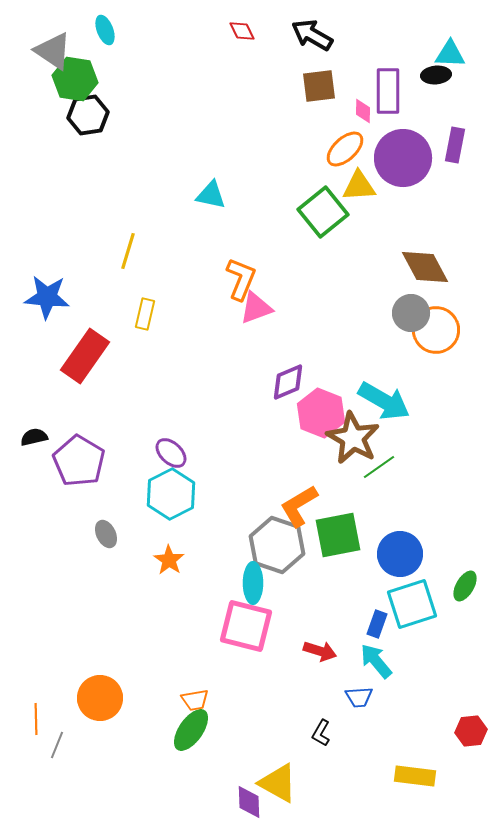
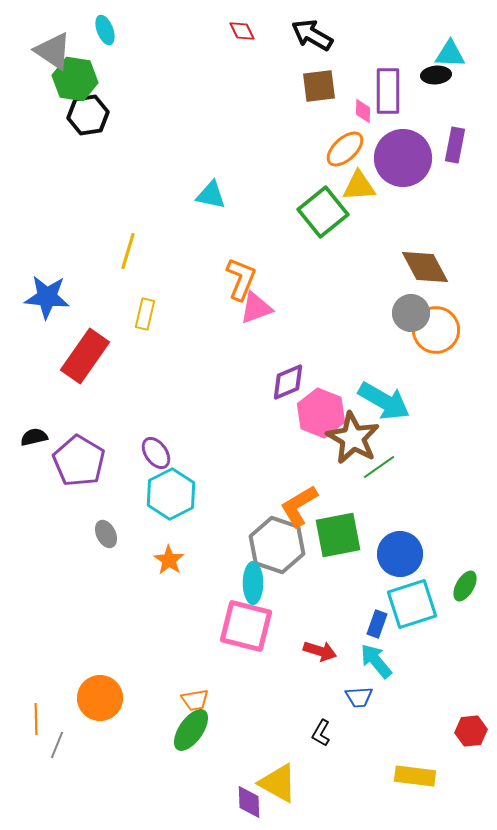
purple ellipse at (171, 453): moved 15 px left; rotated 12 degrees clockwise
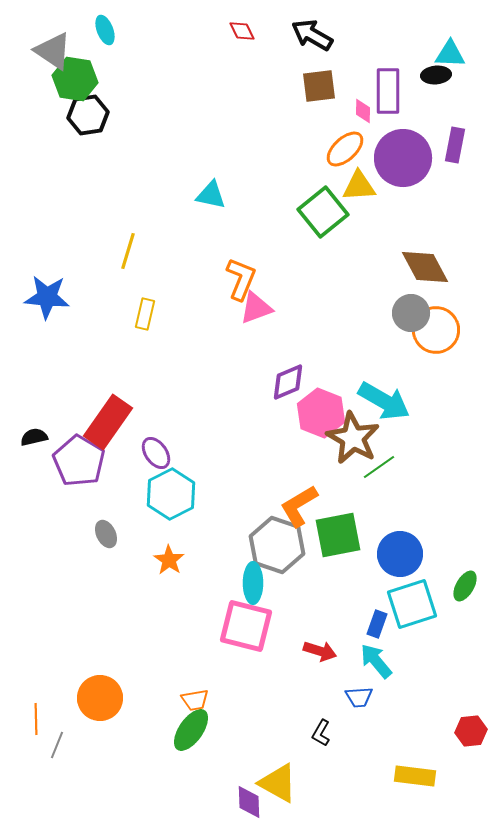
red rectangle at (85, 356): moved 23 px right, 66 px down
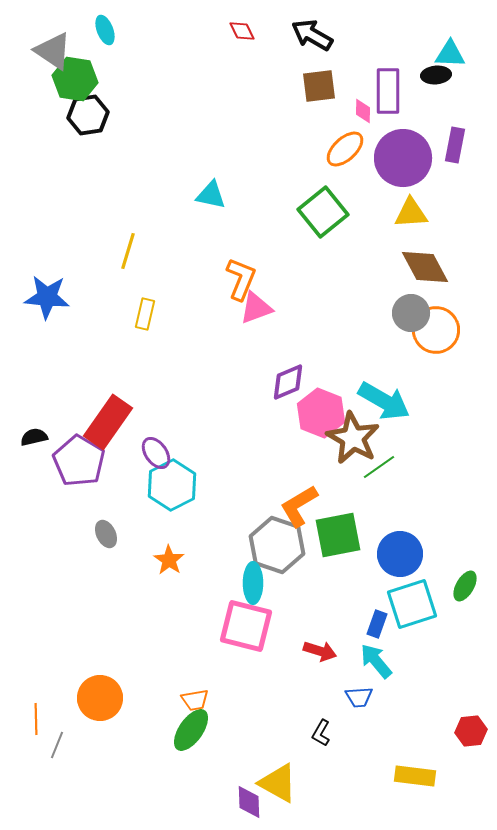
yellow triangle at (359, 186): moved 52 px right, 27 px down
cyan hexagon at (171, 494): moved 1 px right, 9 px up
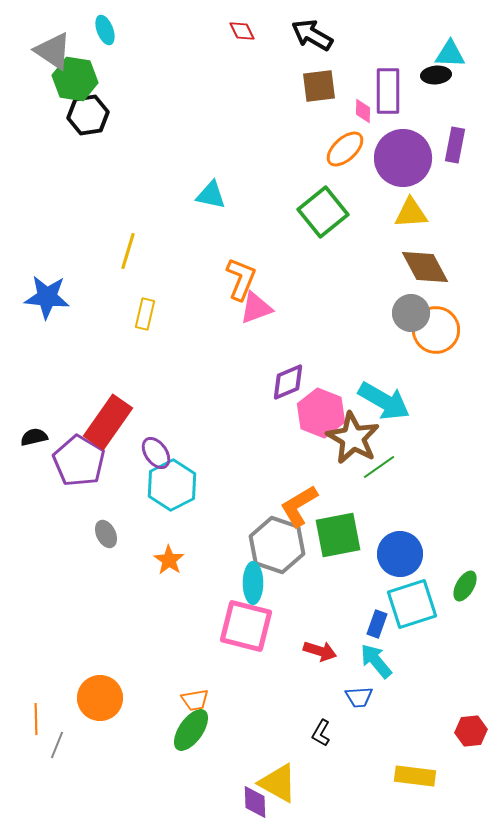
purple diamond at (249, 802): moved 6 px right
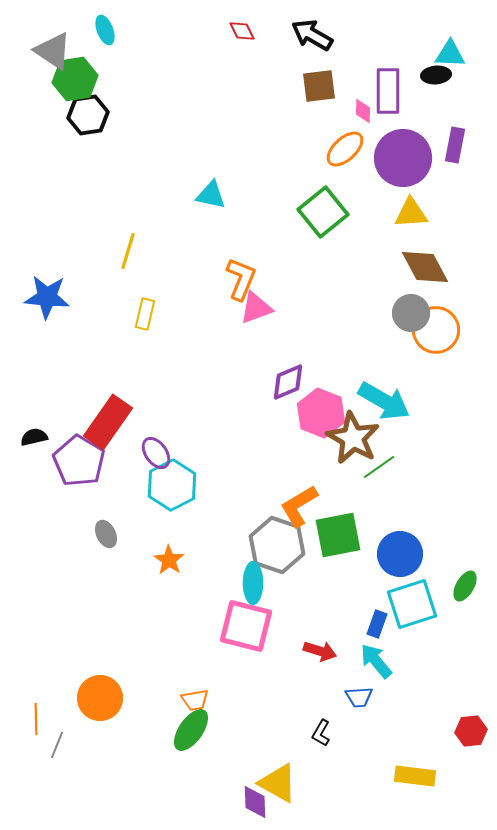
green hexagon at (75, 79): rotated 18 degrees counterclockwise
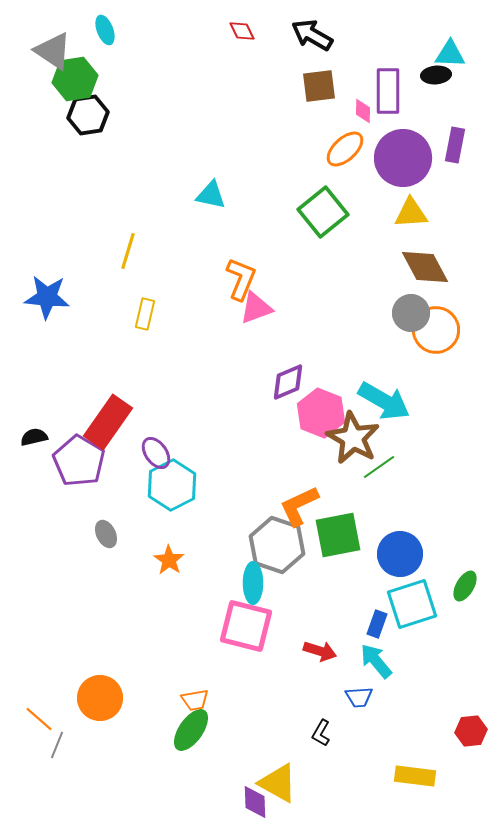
orange L-shape at (299, 506): rotated 6 degrees clockwise
orange line at (36, 719): moved 3 px right; rotated 48 degrees counterclockwise
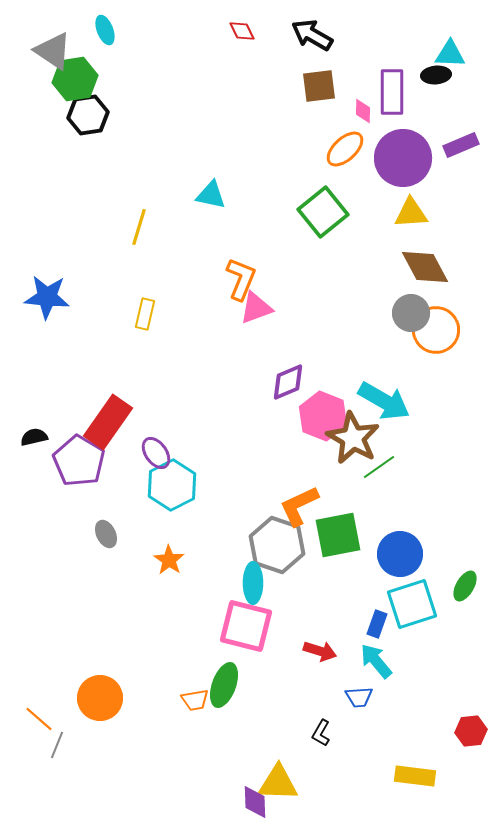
purple rectangle at (388, 91): moved 4 px right, 1 px down
purple rectangle at (455, 145): moved 6 px right; rotated 56 degrees clockwise
yellow line at (128, 251): moved 11 px right, 24 px up
pink hexagon at (321, 413): moved 2 px right, 3 px down
green ellipse at (191, 730): moved 33 px right, 45 px up; rotated 15 degrees counterclockwise
yellow triangle at (278, 783): rotated 27 degrees counterclockwise
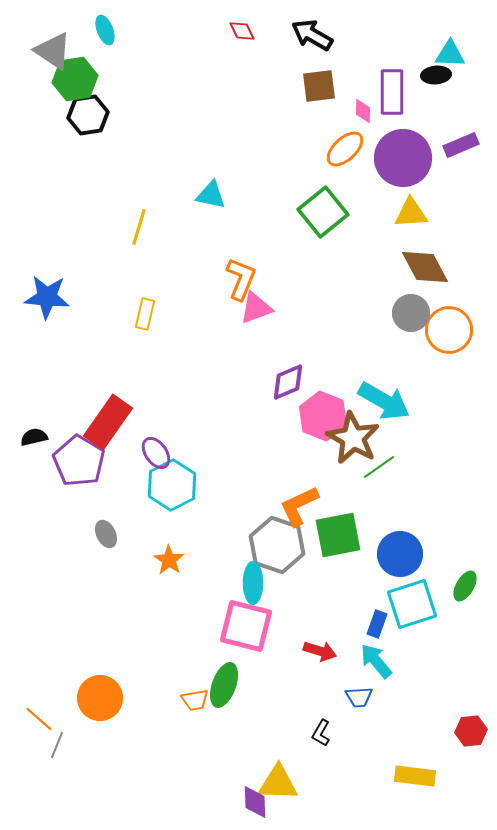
orange circle at (436, 330): moved 13 px right
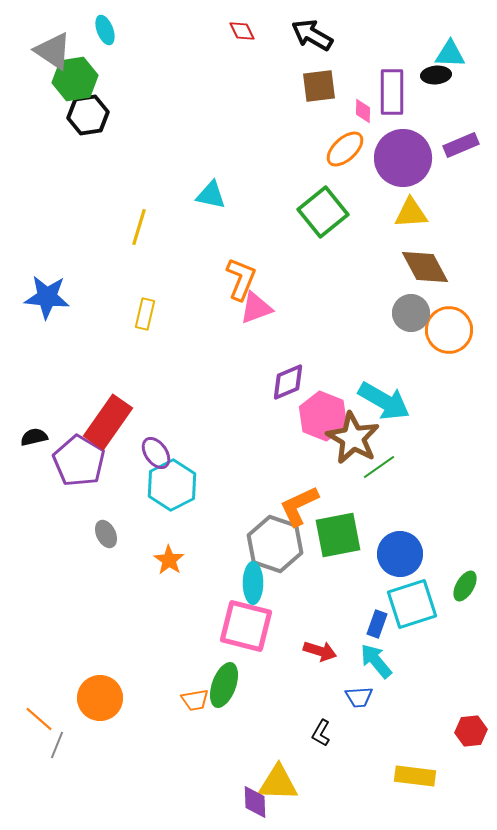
gray hexagon at (277, 545): moved 2 px left, 1 px up
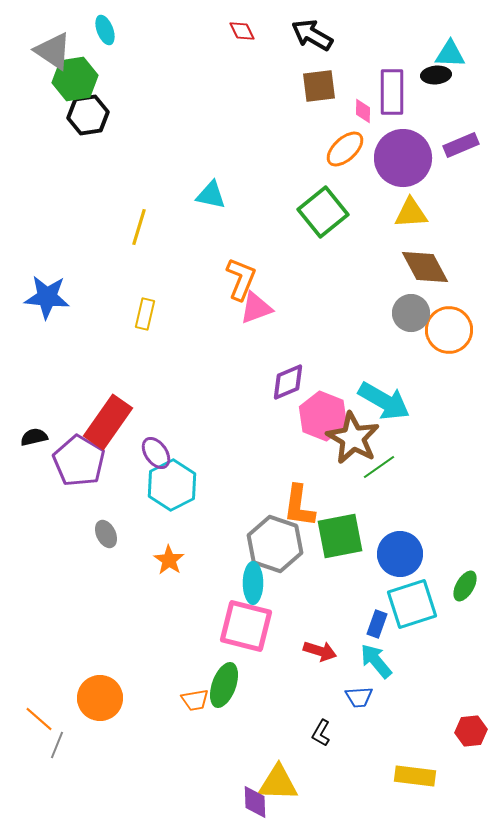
orange L-shape at (299, 506): rotated 57 degrees counterclockwise
green square at (338, 535): moved 2 px right, 1 px down
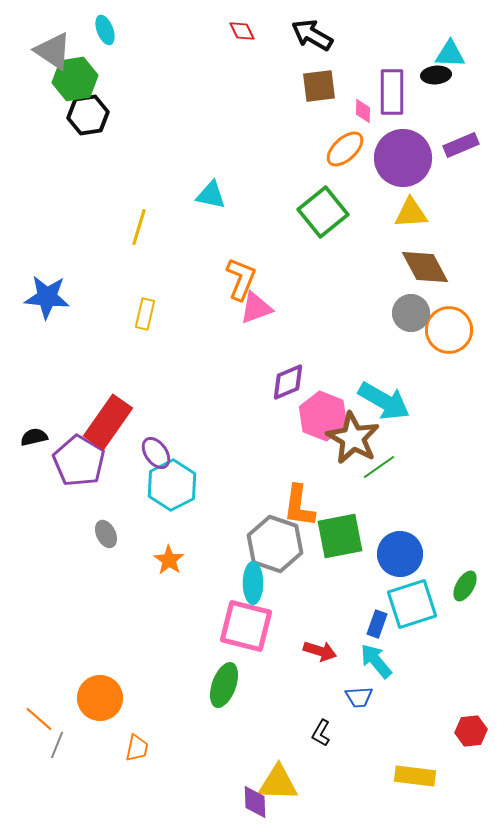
orange trapezoid at (195, 700): moved 58 px left, 48 px down; rotated 68 degrees counterclockwise
